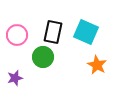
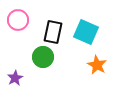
pink circle: moved 1 px right, 15 px up
purple star: rotated 14 degrees counterclockwise
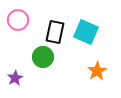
black rectangle: moved 2 px right
orange star: moved 6 px down; rotated 12 degrees clockwise
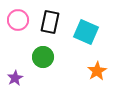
black rectangle: moved 5 px left, 10 px up
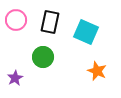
pink circle: moved 2 px left
orange star: rotated 18 degrees counterclockwise
